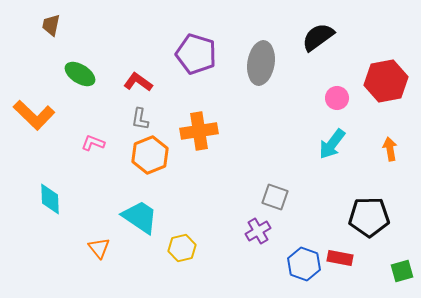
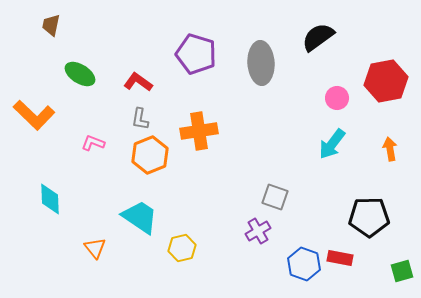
gray ellipse: rotated 12 degrees counterclockwise
orange triangle: moved 4 px left
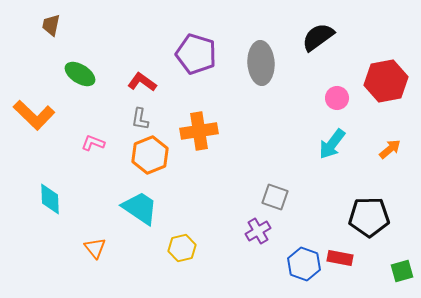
red L-shape: moved 4 px right
orange arrow: rotated 60 degrees clockwise
cyan trapezoid: moved 9 px up
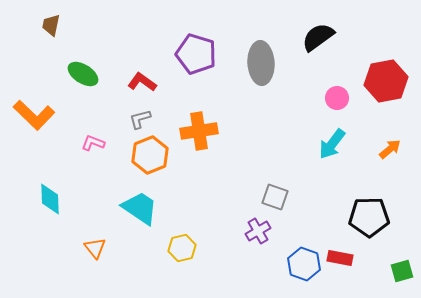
green ellipse: moved 3 px right
gray L-shape: rotated 65 degrees clockwise
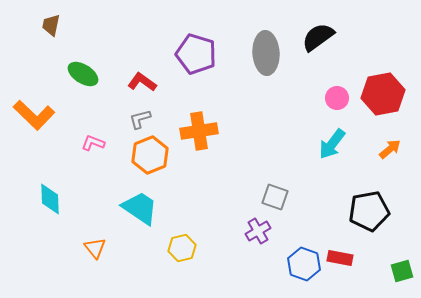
gray ellipse: moved 5 px right, 10 px up
red hexagon: moved 3 px left, 13 px down
black pentagon: moved 6 px up; rotated 9 degrees counterclockwise
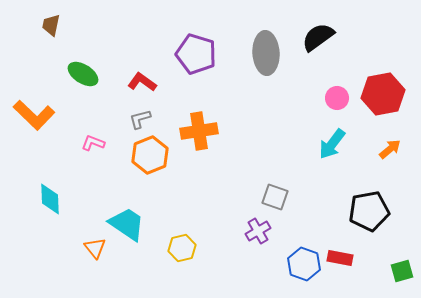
cyan trapezoid: moved 13 px left, 16 px down
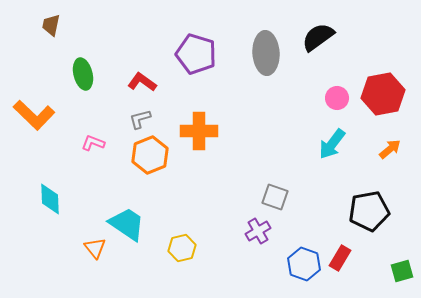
green ellipse: rotated 44 degrees clockwise
orange cross: rotated 9 degrees clockwise
red rectangle: rotated 70 degrees counterclockwise
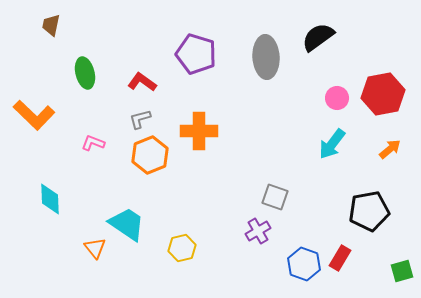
gray ellipse: moved 4 px down
green ellipse: moved 2 px right, 1 px up
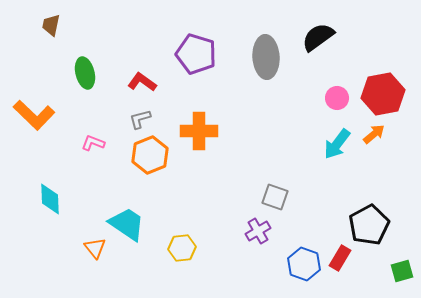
cyan arrow: moved 5 px right
orange arrow: moved 16 px left, 15 px up
black pentagon: moved 14 px down; rotated 18 degrees counterclockwise
yellow hexagon: rotated 8 degrees clockwise
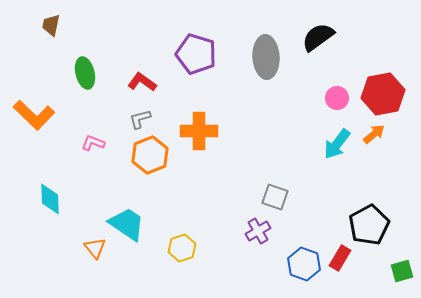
yellow hexagon: rotated 12 degrees counterclockwise
